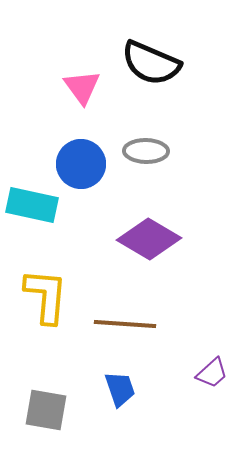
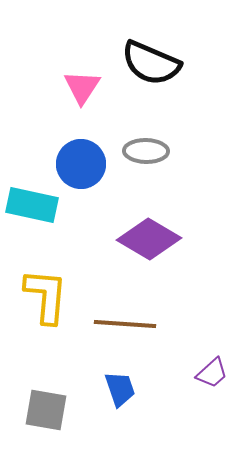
pink triangle: rotated 9 degrees clockwise
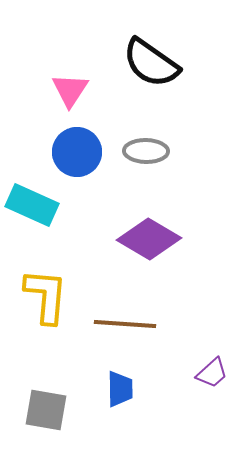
black semicircle: rotated 12 degrees clockwise
pink triangle: moved 12 px left, 3 px down
blue circle: moved 4 px left, 12 px up
cyan rectangle: rotated 12 degrees clockwise
blue trapezoid: rotated 18 degrees clockwise
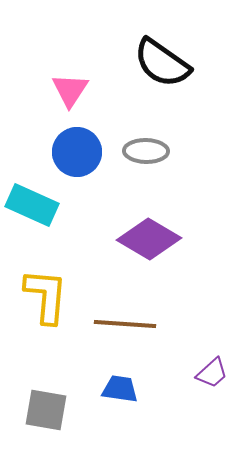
black semicircle: moved 11 px right
blue trapezoid: rotated 81 degrees counterclockwise
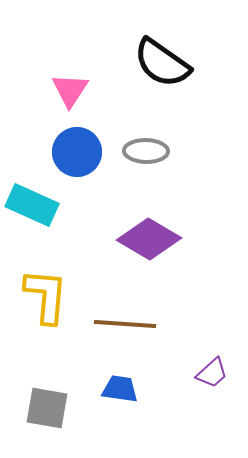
gray square: moved 1 px right, 2 px up
